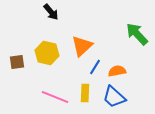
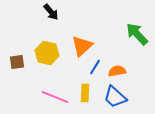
blue trapezoid: moved 1 px right
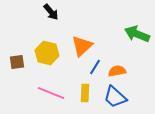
green arrow: rotated 25 degrees counterclockwise
pink line: moved 4 px left, 4 px up
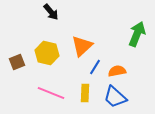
green arrow: rotated 90 degrees clockwise
brown square: rotated 14 degrees counterclockwise
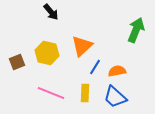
green arrow: moved 1 px left, 4 px up
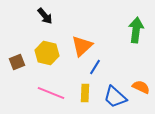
black arrow: moved 6 px left, 4 px down
green arrow: rotated 15 degrees counterclockwise
orange semicircle: moved 24 px right, 16 px down; rotated 36 degrees clockwise
